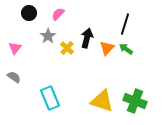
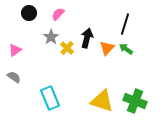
gray star: moved 3 px right, 1 px down
pink triangle: moved 2 px down; rotated 16 degrees clockwise
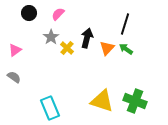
cyan rectangle: moved 10 px down
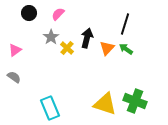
yellow triangle: moved 3 px right, 3 px down
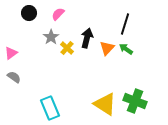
pink triangle: moved 4 px left, 3 px down
yellow triangle: rotated 15 degrees clockwise
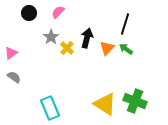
pink semicircle: moved 2 px up
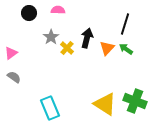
pink semicircle: moved 2 px up; rotated 48 degrees clockwise
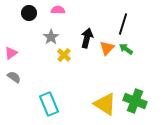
black line: moved 2 px left
yellow cross: moved 3 px left, 7 px down
cyan rectangle: moved 1 px left, 4 px up
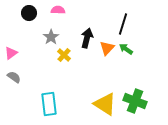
cyan rectangle: rotated 15 degrees clockwise
